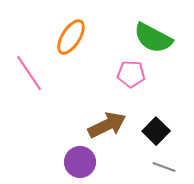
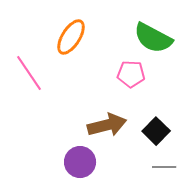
brown arrow: rotated 12 degrees clockwise
gray line: rotated 20 degrees counterclockwise
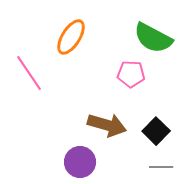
brown arrow: rotated 30 degrees clockwise
gray line: moved 3 px left
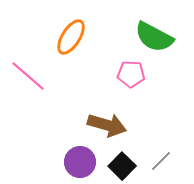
green semicircle: moved 1 px right, 1 px up
pink line: moved 1 px left, 3 px down; rotated 15 degrees counterclockwise
black square: moved 34 px left, 35 px down
gray line: moved 6 px up; rotated 45 degrees counterclockwise
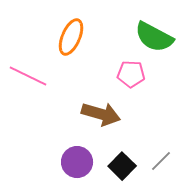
orange ellipse: rotated 9 degrees counterclockwise
pink line: rotated 15 degrees counterclockwise
brown arrow: moved 6 px left, 11 px up
purple circle: moved 3 px left
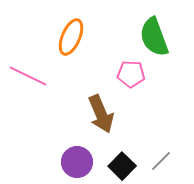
green semicircle: rotated 42 degrees clockwise
brown arrow: rotated 51 degrees clockwise
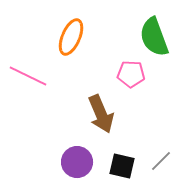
black square: rotated 32 degrees counterclockwise
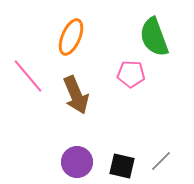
pink line: rotated 24 degrees clockwise
brown arrow: moved 25 px left, 19 px up
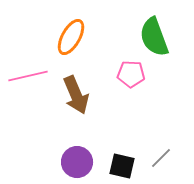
orange ellipse: rotated 6 degrees clockwise
pink line: rotated 63 degrees counterclockwise
gray line: moved 3 px up
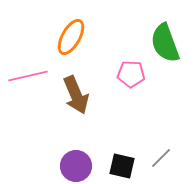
green semicircle: moved 11 px right, 6 px down
purple circle: moved 1 px left, 4 px down
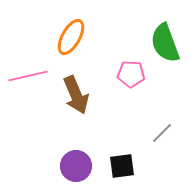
gray line: moved 1 px right, 25 px up
black square: rotated 20 degrees counterclockwise
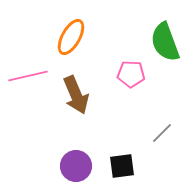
green semicircle: moved 1 px up
